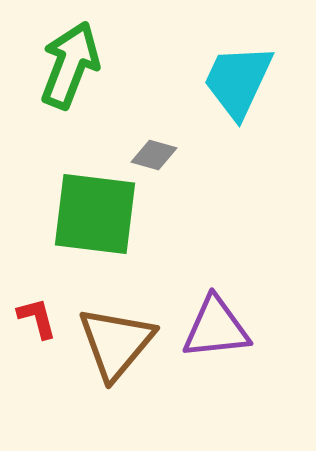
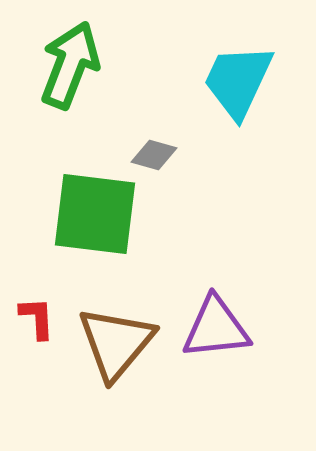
red L-shape: rotated 12 degrees clockwise
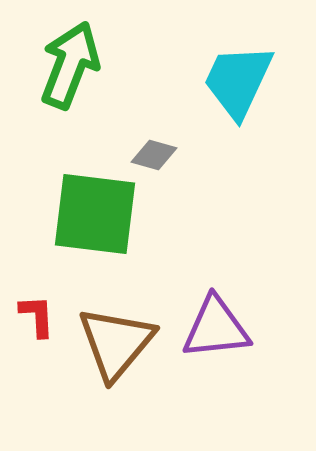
red L-shape: moved 2 px up
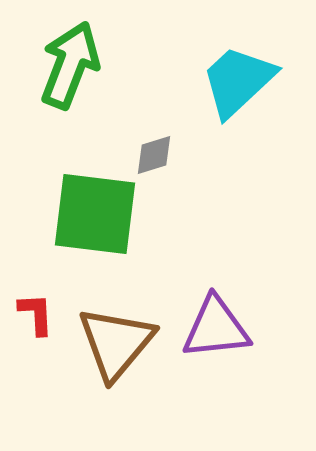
cyan trapezoid: rotated 22 degrees clockwise
gray diamond: rotated 33 degrees counterclockwise
red L-shape: moved 1 px left, 2 px up
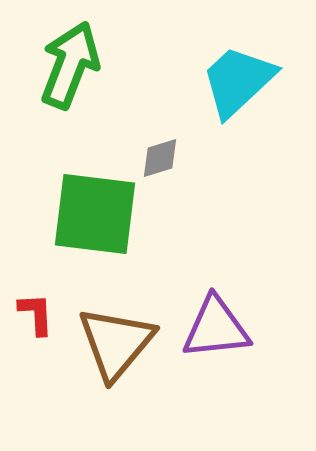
gray diamond: moved 6 px right, 3 px down
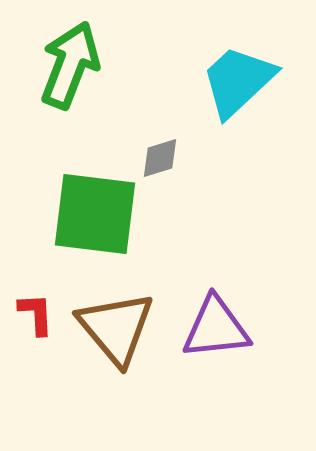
brown triangle: moved 15 px up; rotated 20 degrees counterclockwise
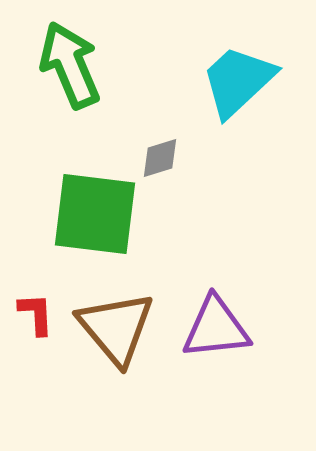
green arrow: rotated 44 degrees counterclockwise
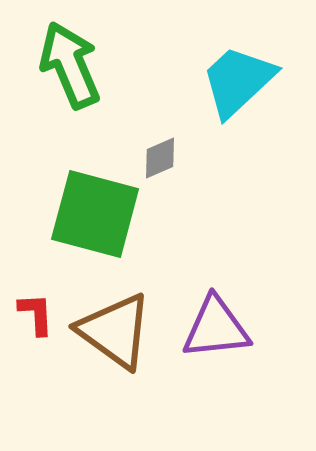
gray diamond: rotated 6 degrees counterclockwise
green square: rotated 8 degrees clockwise
brown triangle: moved 1 px left, 3 px down; rotated 14 degrees counterclockwise
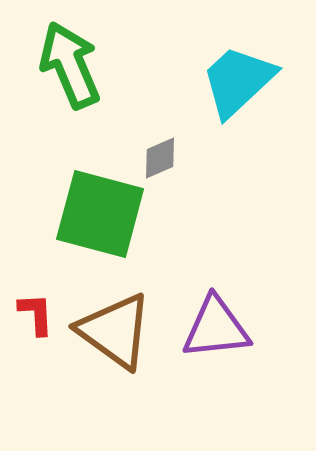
green square: moved 5 px right
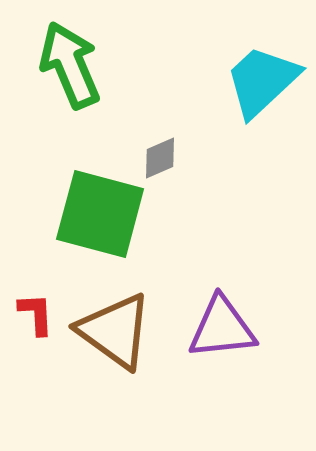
cyan trapezoid: moved 24 px right
purple triangle: moved 6 px right
